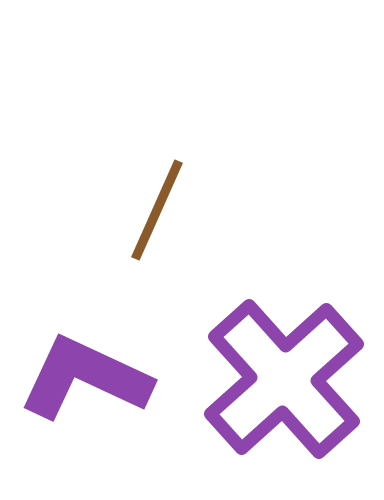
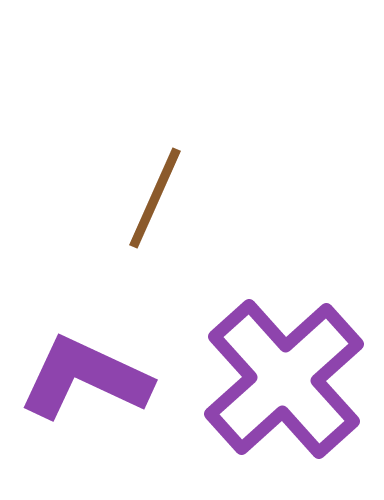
brown line: moved 2 px left, 12 px up
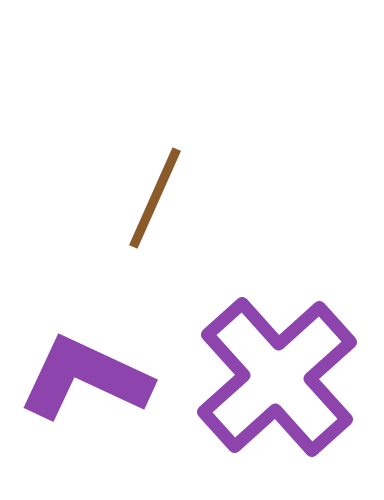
purple cross: moved 7 px left, 2 px up
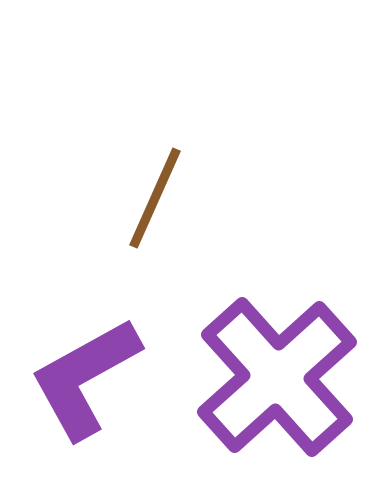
purple L-shape: rotated 54 degrees counterclockwise
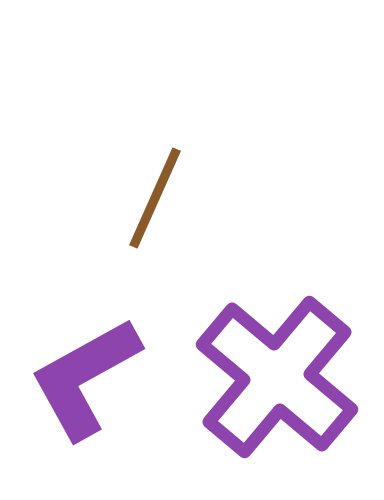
purple cross: rotated 8 degrees counterclockwise
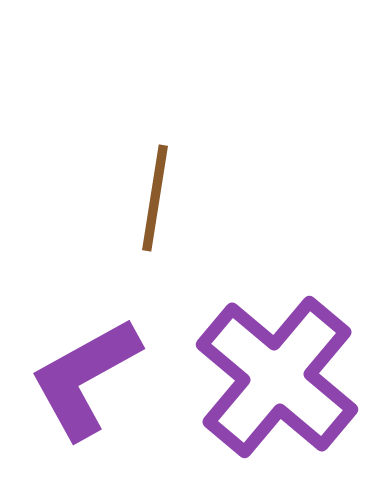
brown line: rotated 15 degrees counterclockwise
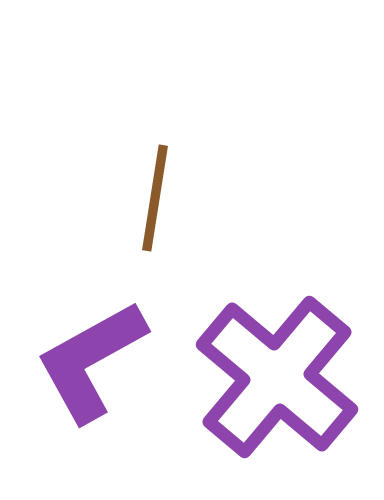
purple L-shape: moved 6 px right, 17 px up
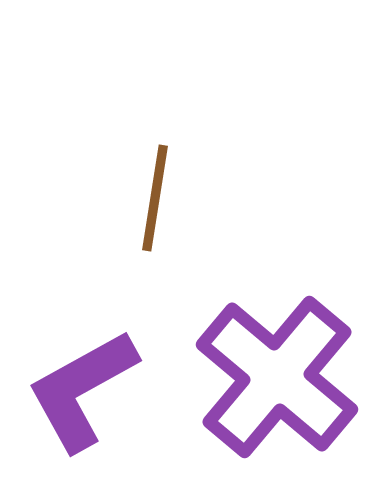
purple L-shape: moved 9 px left, 29 px down
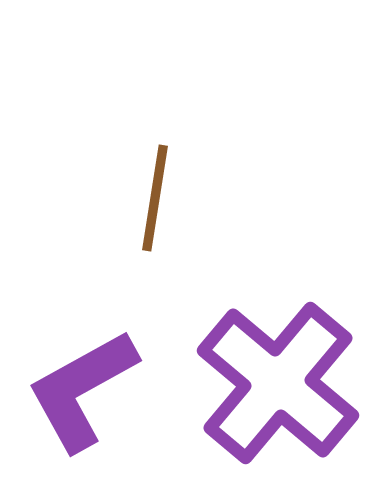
purple cross: moved 1 px right, 6 px down
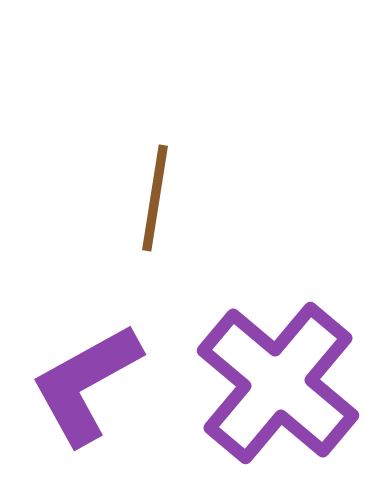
purple L-shape: moved 4 px right, 6 px up
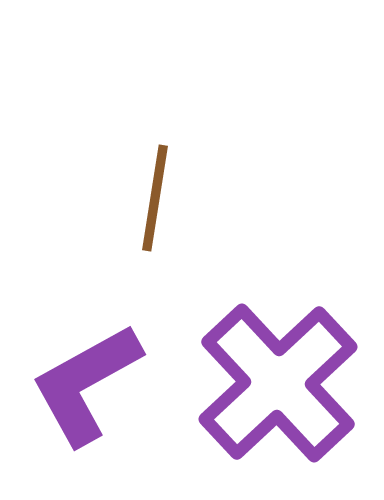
purple cross: rotated 7 degrees clockwise
